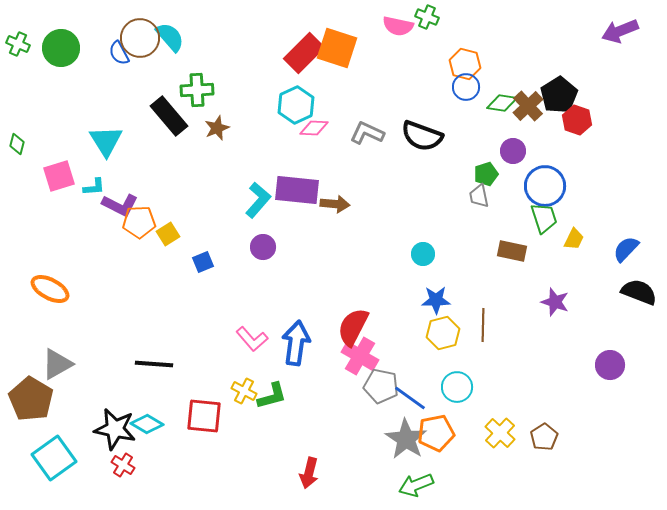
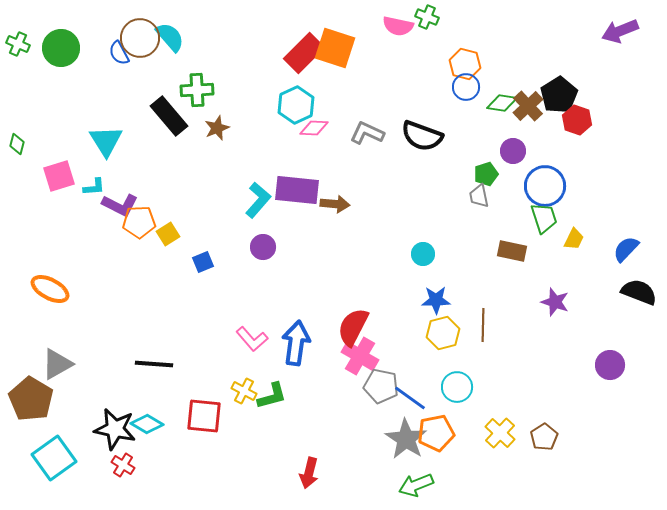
orange square at (337, 48): moved 2 px left
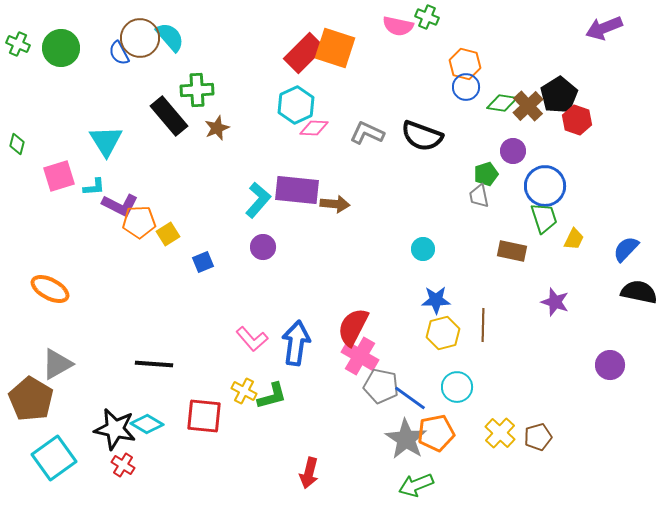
purple arrow at (620, 31): moved 16 px left, 3 px up
cyan circle at (423, 254): moved 5 px up
black semicircle at (639, 292): rotated 9 degrees counterclockwise
brown pentagon at (544, 437): moved 6 px left; rotated 16 degrees clockwise
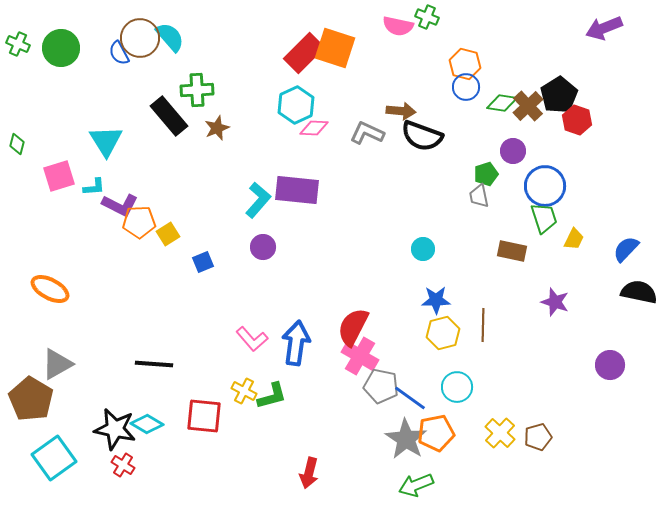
brown arrow at (335, 204): moved 66 px right, 93 px up
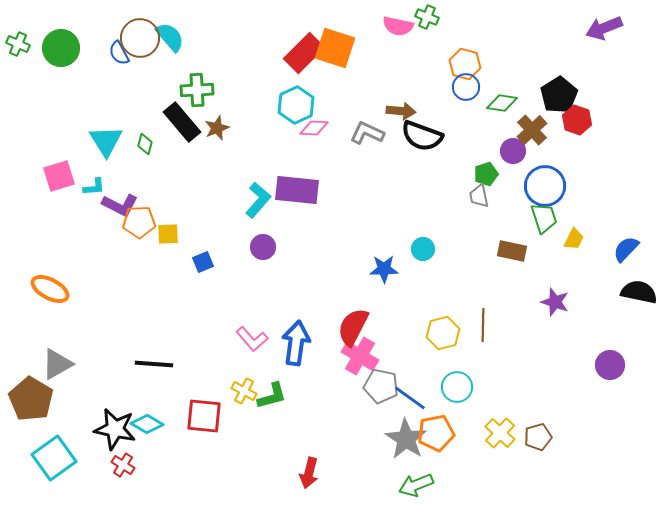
brown cross at (528, 106): moved 4 px right, 24 px down
black rectangle at (169, 116): moved 13 px right, 6 px down
green diamond at (17, 144): moved 128 px right
yellow square at (168, 234): rotated 30 degrees clockwise
blue star at (436, 300): moved 52 px left, 31 px up
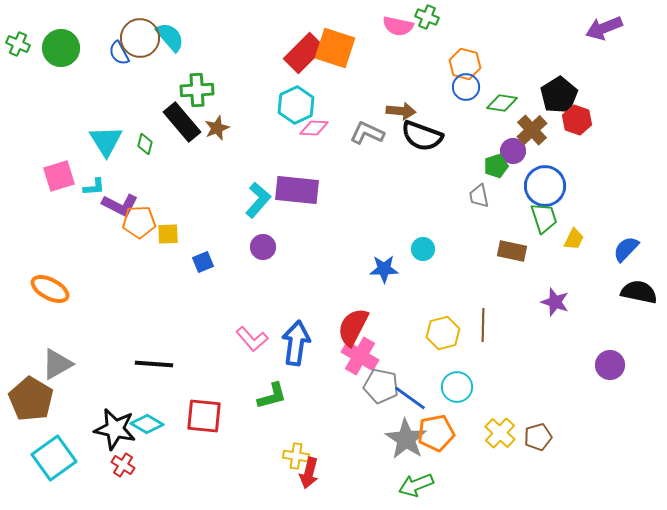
green pentagon at (486, 174): moved 10 px right, 8 px up
yellow cross at (244, 391): moved 52 px right, 65 px down; rotated 20 degrees counterclockwise
